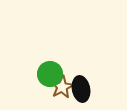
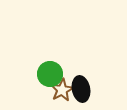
brown star: moved 3 px down
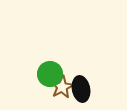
brown star: moved 3 px up
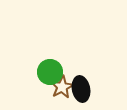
green circle: moved 2 px up
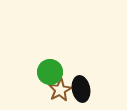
brown star: moved 2 px left, 3 px down
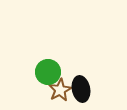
green circle: moved 2 px left
